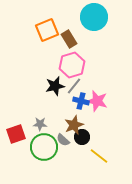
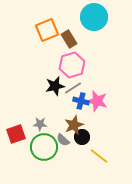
gray line: moved 1 px left, 2 px down; rotated 18 degrees clockwise
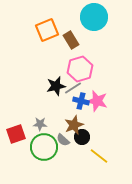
brown rectangle: moved 2 px right, 1 px down
pink hexagon: moved 8 px right, 4 px down
black star: moved 1 px right
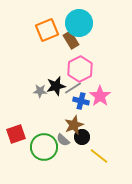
cyan circle: moved 15 px left, 6 px down
pink hexagon: rotated 10 degrees counterclockwise
pink star: moved 3 px right, 5 px up; rotated 20 degrees clockwise
gray star: moved 33 px up
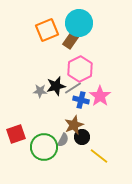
brown rectangle: rotated 66 degrees clockwise
blue cross: moved 1 px up
gray semicircle: rotated 104 degrees counterclockwise
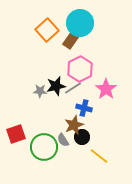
cyan circle: moved 1 px right
orange square: rotated 20 degrees counterclockwise
pink star: moved 6 px right, 7 px up
blue cross: moved 3 px right, 8 px down
gray semicircle: rotated 120 degrees clockwise
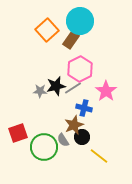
cyan circle: moved 2 px up
pink star: moved 2 px down
red square: moved 2 px right, 1 px up
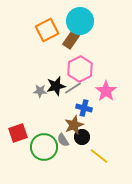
orange square: rotated 15 degrees clockwise
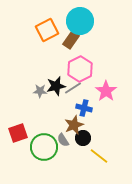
black circle: moved 1 px right, 1 px down
